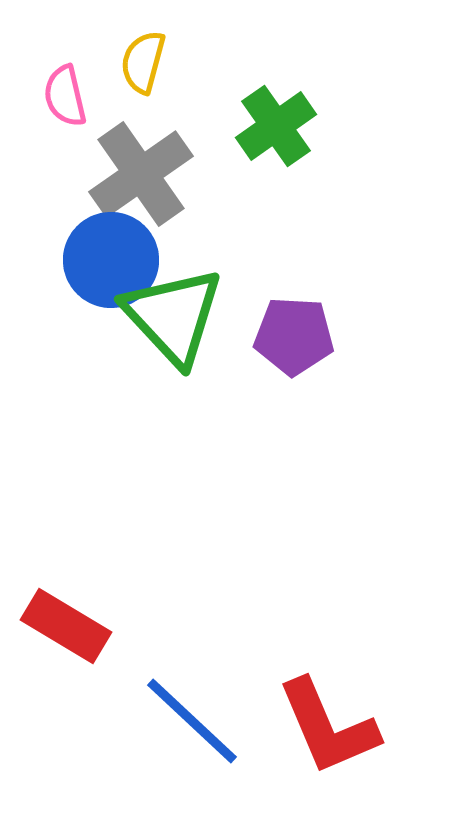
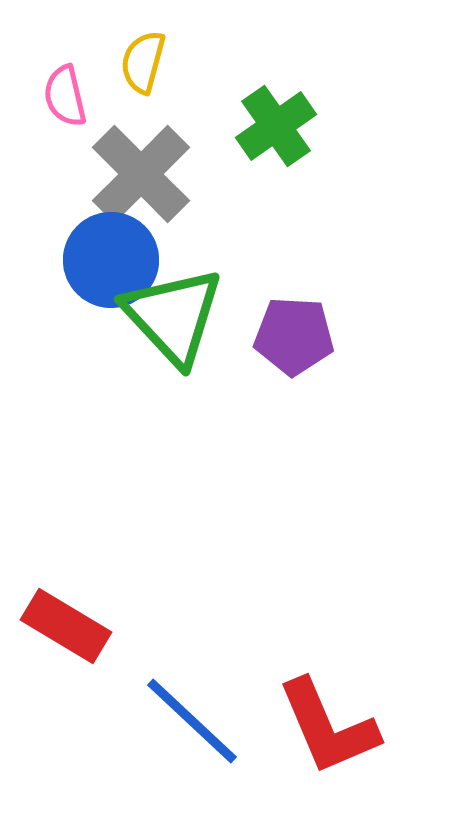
gray cross: rotated 10 degrees counterclockwise
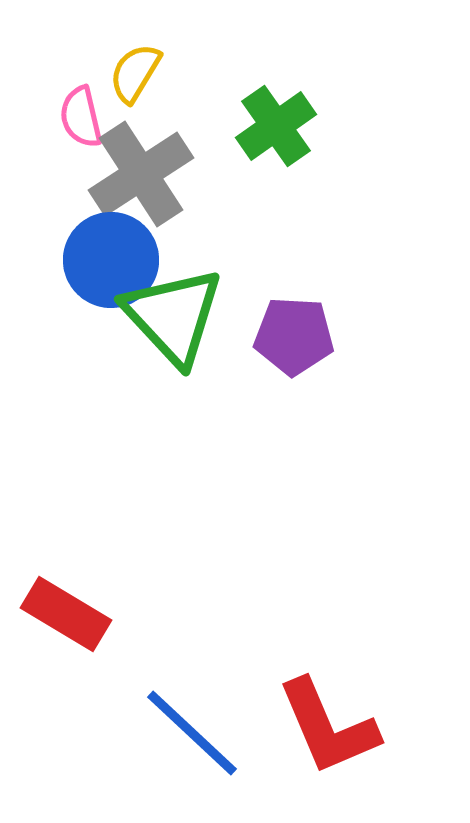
yellow semicircle: moved 8 px left, 11 px down; rotated 16 degrees clockwise
pink semicircle: moved 16 px right, 21 px down
gray cross: rotated 12 degrees clockwise
red rectangle: moved 12 px up
blue line: moved 12 px down
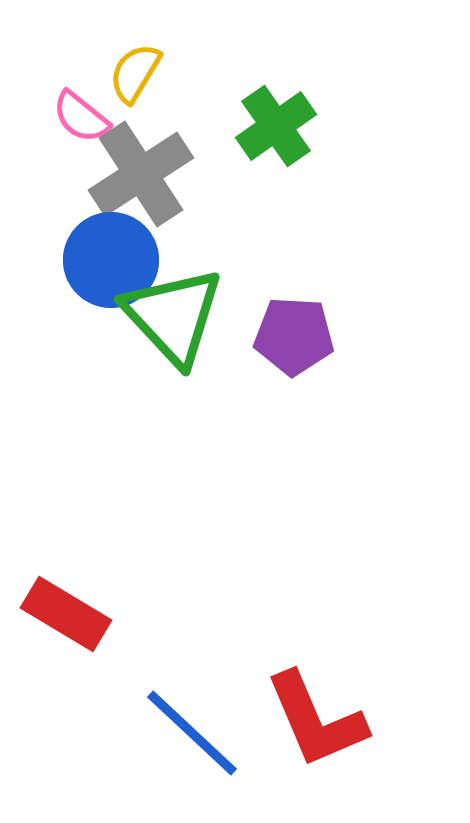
pink semicircle: rotated 38 degrees counterclockwise
red L-shape: moved 12 px left, 7 px up
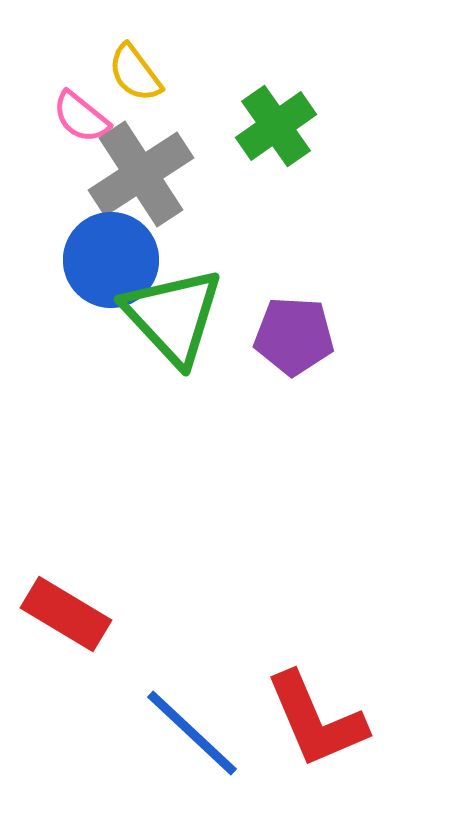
yellow semicircle: rotated 68 degrees counterclockwise
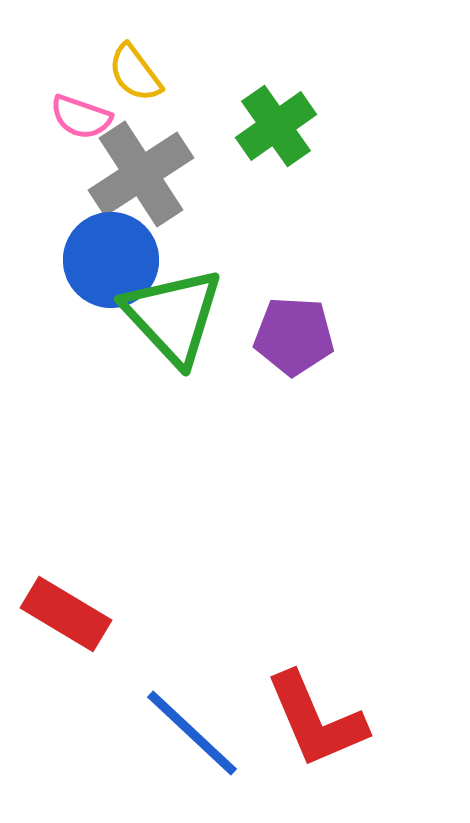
pink semicircle: rotated 20 degrees counterclockwise
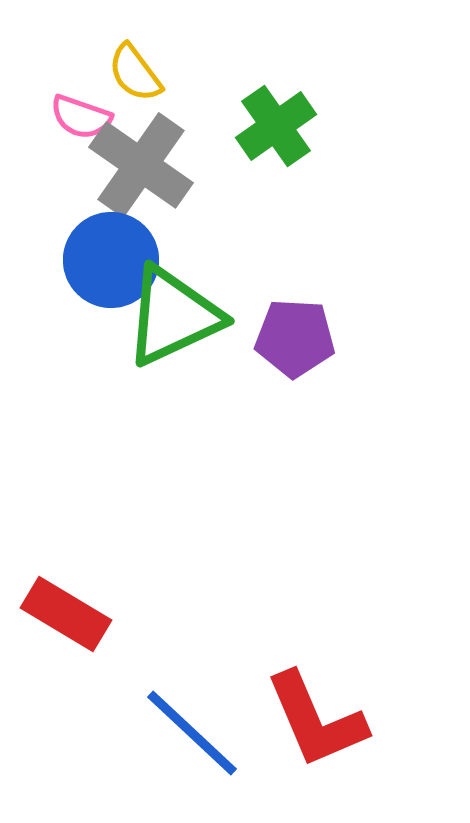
gray cross: moved 9 px up; rotated 22 degrees counterclockwise
green triangle: rotated 48 degrees clockwise
purple pentagon: moved 1 px right, 2 px down
